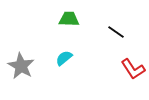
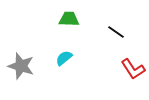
gray star: rotated 12 degrees counterclockwise
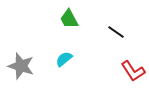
green trapezoid: rotated 120 degrees counterclockwise
cyan semicircle: moved 1 px down
red L-shape: moved 2 px down
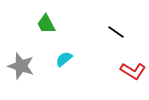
green trapezoid: moved 23 px left, 5 px down
red L-shape: rotated 25 degrees counterclockwise
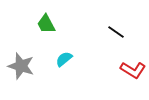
red L-shape: moved 1 px up
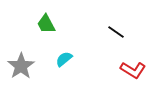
gray star: rotated 20 degrees clockwise
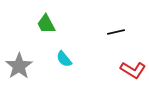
black line: rotated 48 degrees counterclockwise
cyan semicircle: rotated 90 degrees counterclockwise
gray star: moved 2 px left
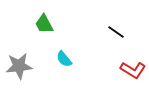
green trapezoid: moved 2 px left
black line: rotated 48 degrees clockwise
gray star: rotated 28 degrees clockwise
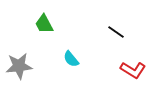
cyan semicircle: moved 7 px right
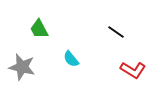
green trapezoid: moved 5 px left, 5 px down
gray star: moved 3 px right, 1 px down; rotated 20 degrees clockwise
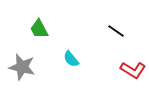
black line: moved 1 px up
